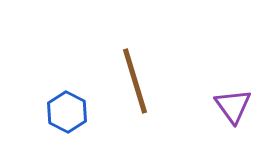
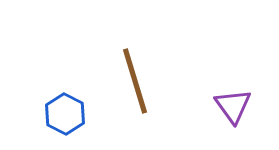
blue hexagon: moved 2 px left, 2 px down
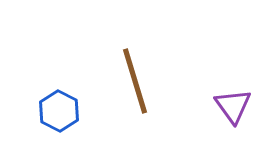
blue hexagon: moved 6 px left, 3 px up
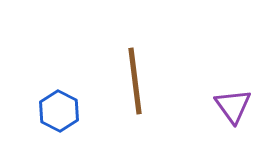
brown line: rotated 10 degrees clockwise
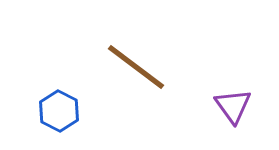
brown line: moved 1 px right, 14 px up; rotated 46 degrees counterclockwise
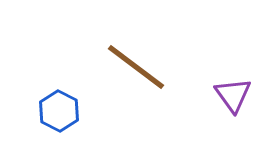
purple triangle: moved 11 px up
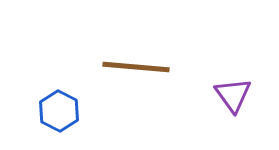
brown line: rotated 32 degrees counterclockwise
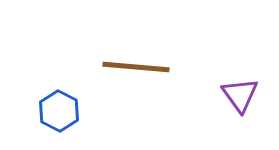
purple triangle: moved 7 px right
